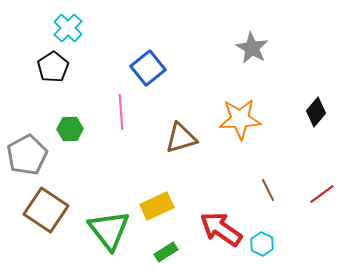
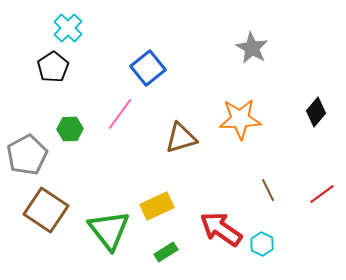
pink line: moved 1 px left, 2 px down; rotated 40 degrees clockwise
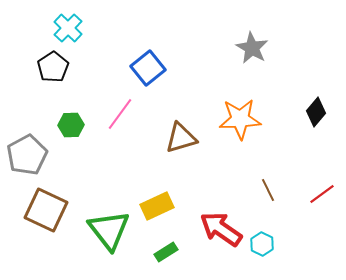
green hexagon: moved 1 px right, 4 px up
brown square: rotated 9 degrees counterclockwise
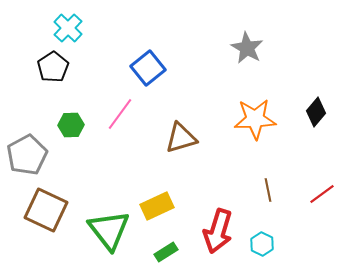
gray star: moved 5 px left
orange star: moved 15 px right
brown line: rotated 15 degrees clockwise
red arrow: moved 3 px left, 2 px down; rotated 108 degrees counterclockwise
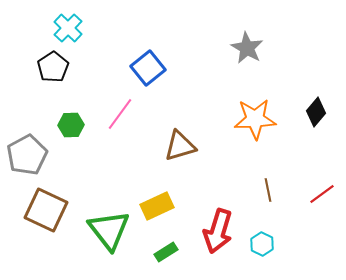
brown triangle: moved 1 px left, 8 px down
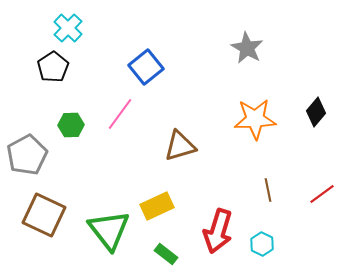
blue square: moved 2 px left, 1 px up
brown square: moved 2 px left, 5 px down
green rectangle: moved 2 px down; rotated 70 degrees clockwise
